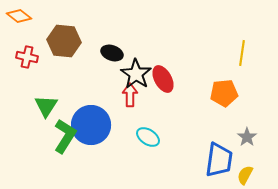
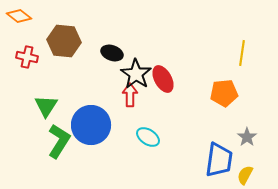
green L-shape: moved 6 px left, 5 px down
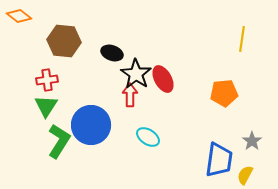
yellow line: moved 14 px up
red cross: moved 20 px right, 23 px down; rotated 20 degrees counterclockwise
gray star: moved 5 px right, 4 px down
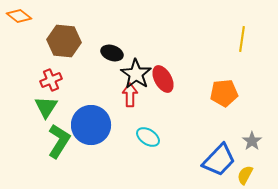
red cross: moved 4 px right; rotated 15 degrees counterclockwise
green triangle: moved 1 px down
blue trapezoid: rotated 36 degrees clockwise
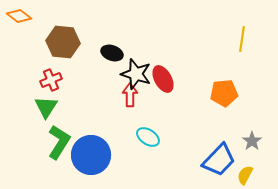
brown hexagon: moved 1 px left, 1 px down
black star: rotated 16 degrees counterclockwise
blue circle: moved 30 px down
green L-shape: moved 1 px down
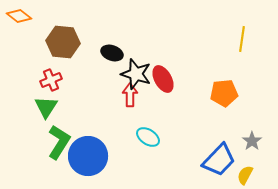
blue circle: moved 3 px left, 1 px down
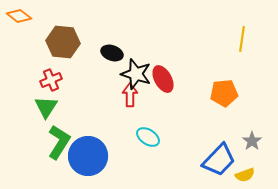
yellow semicircle: rotated 138 degrees counterclockwise
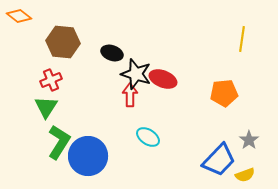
red ellipse: rotated 40 degrees counterclockwise
gray star: moved 3 px left, 1 px up
